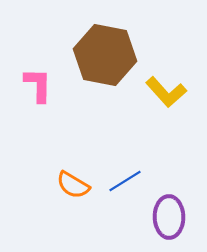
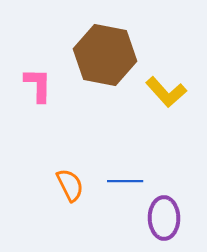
blue line: rotated 32 degrees clockwise
orange semicircle: moved 3 px left; rotated 148 degrees counterclockwise
purple ellipse: moved 5 px left, 1 px down
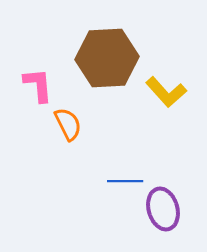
brown hexagon: moved 2 px right, 3 px down; rotated 14 degrees counterclockwise
pink L-shape: rotated 6 degrees counterclockwise
orange semicircle: moved 2 px left, 61 px up
purple ellipse: moved 1 px left, 9 px up; rotated 15 degrees counterclockwise
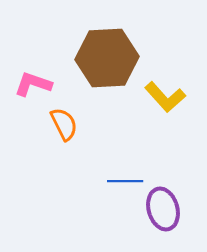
pink L-shape: moved 5 px left, 1 px up; rotated 66 degrees counterclockwise
yellow L-shape: moved 1 px left, 5 px down
orange semicircle: moved 4 px left
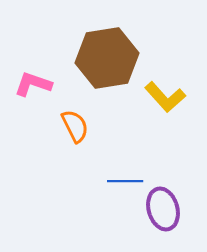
brown hexagon: rotated 6 degrees counterclockwise
orange semicircle: moved 11 px right, 2 px down
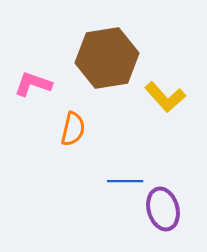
orange semicircle: moved 2 px left, 3 px down; rotated 40 degrees clockwise
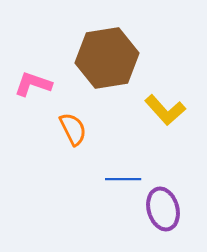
yellow L-shape: moved 13 px down
orange semicircle: rotated 40 degrees counterclockwise
blue line: moved 2 px left, 2 px up
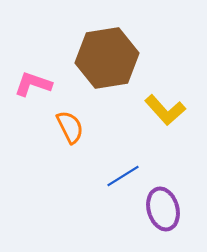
orange semicircle: moved 3 px left, 2 px up
blue line: moved 3 px up; rotated 32 degrees counterclockwise
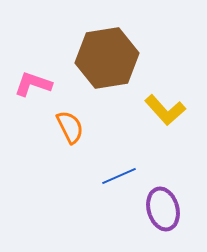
blue line: moved 4 px left; rotated 8 degrees clockwise
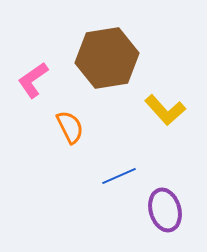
pink L-shape: moved 4 px up; rotated 54 degrees counterclockwise
purple ellipse: moved 2 px right, 1 px down
